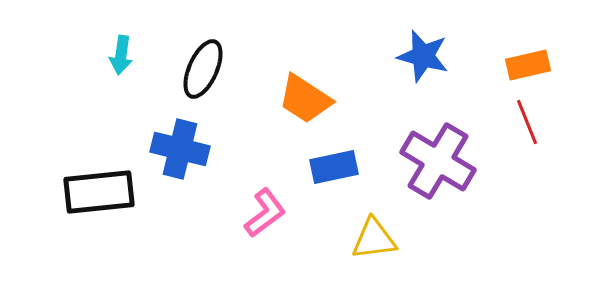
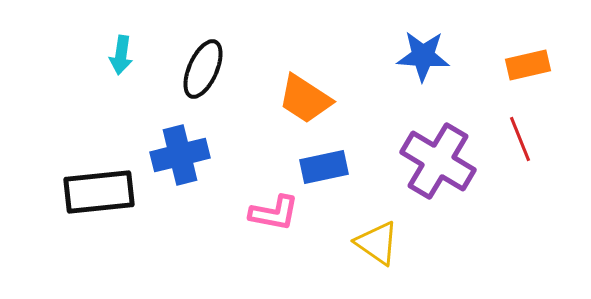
blue star: rotated 12 degrees counterclockwise
red line: moved 7 px left, 17 px down
blue cross: moved 6 px down; rotated 28 degrees counterclockwise
blue rectangle: moved 10 px left
pink L-shape: moved 9 px right; rotated 48 degrees clockwise
yellow triangle: moved 3 px right, 4 px down; rotated 42 degrees clockwise
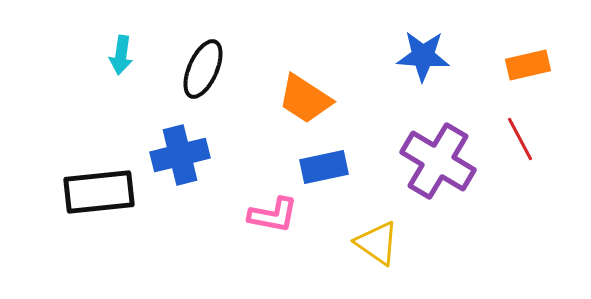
red line: rotated 6 degrees counterclockwise
pink L-shape: moved 1 px left, 2 px down
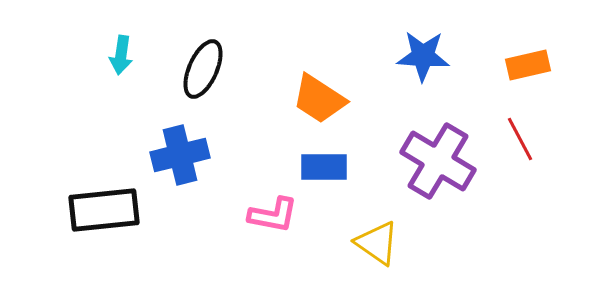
orange trapezoid: moved 14 px right
blue rectangle: rotated 12 degrees clockwise
black rectangle: moved 5 px right, 18 px down
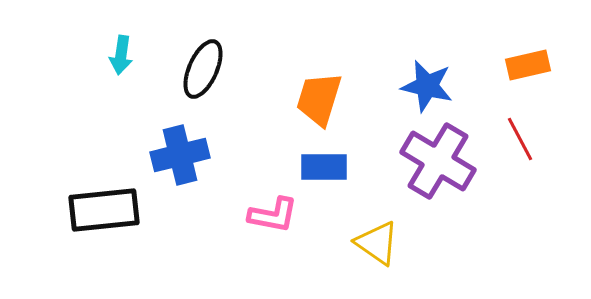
blue star: moved 4 px right, 30 px down; rotated 10 degrees clockwise
orange trapezoid: rotated 74 degrees clockwise
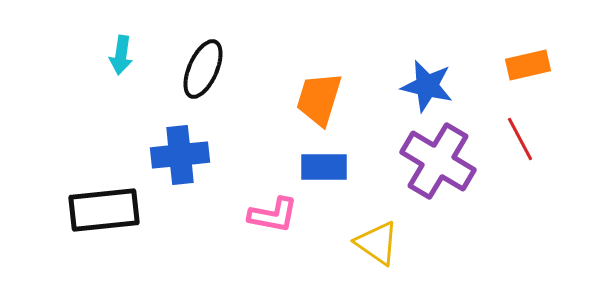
blue cross: rotated 8 degrees clockwise
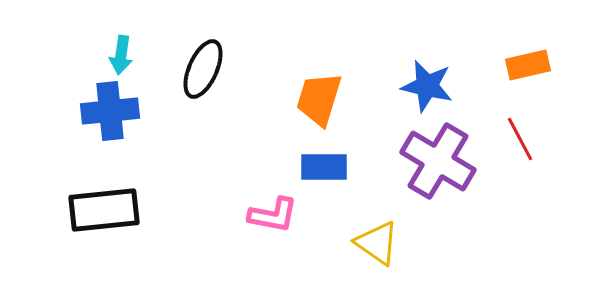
blue cross: moved 70 px left, 44 px up
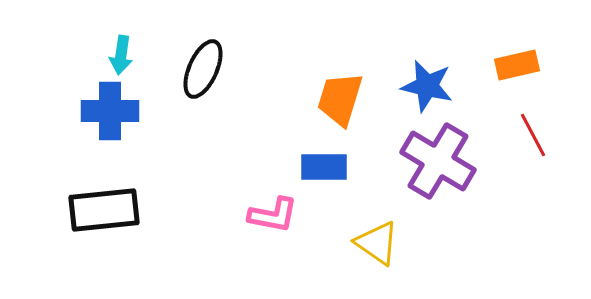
orange rectangle: moved 11 px left
orange trapezoid: moved 21 px right
blue cross: rotated 6 degrees clockwise
red line: moved 13 px right, 4 px up
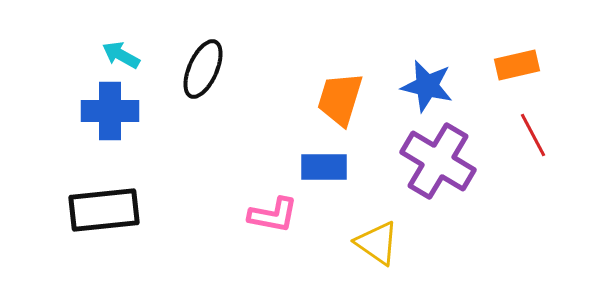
cyan arrow: rotated 111 degrees clockwise
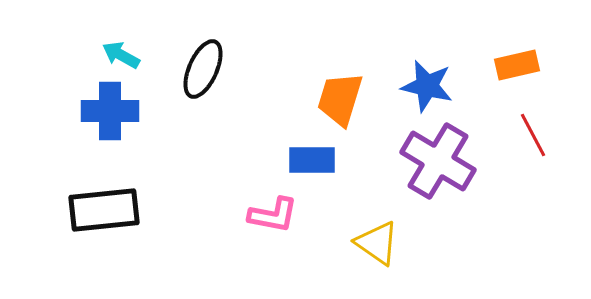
blue rectangle: moved 12 px left, 7 px up
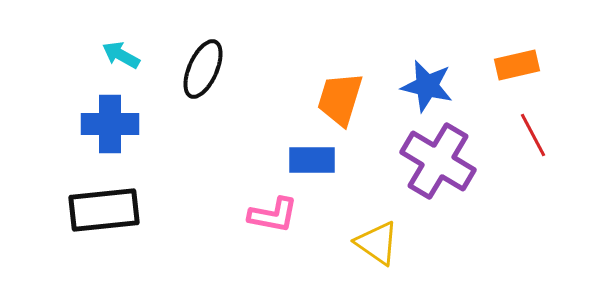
blue cross: moved 13 px down
